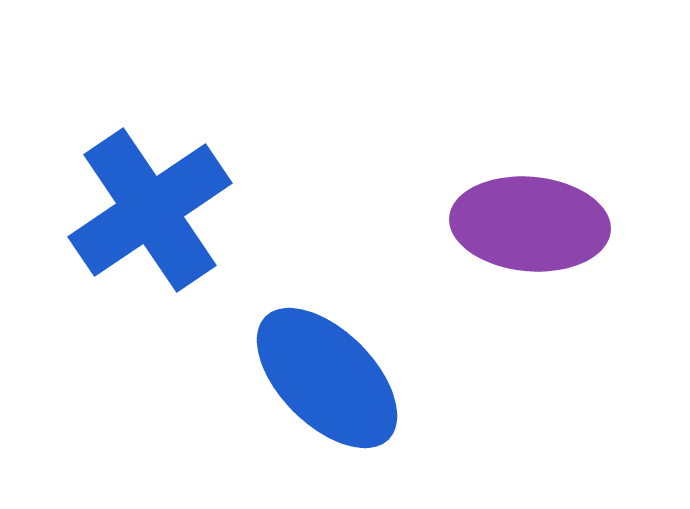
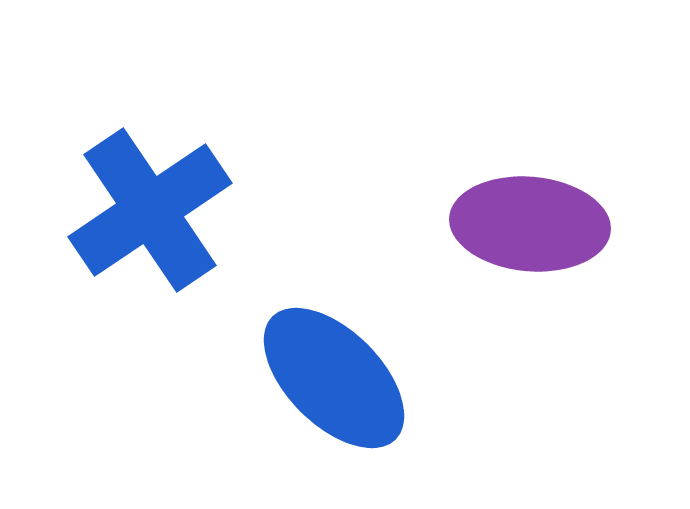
blue ellipse: moved 7 px right
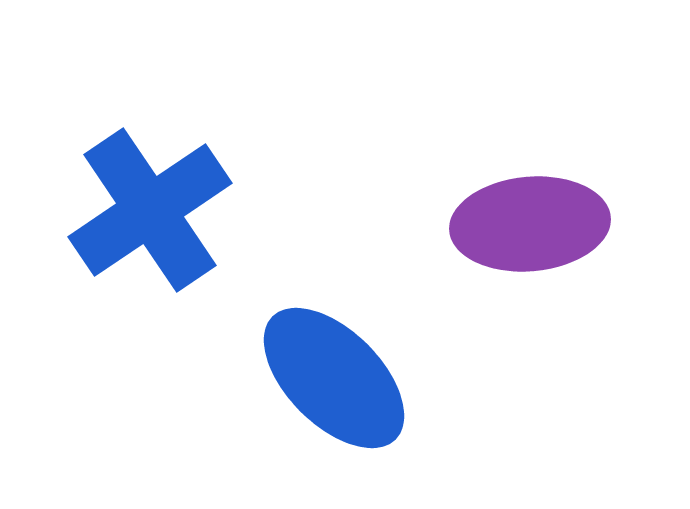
purple ellipse: rotated 10 degrees counterclockwise
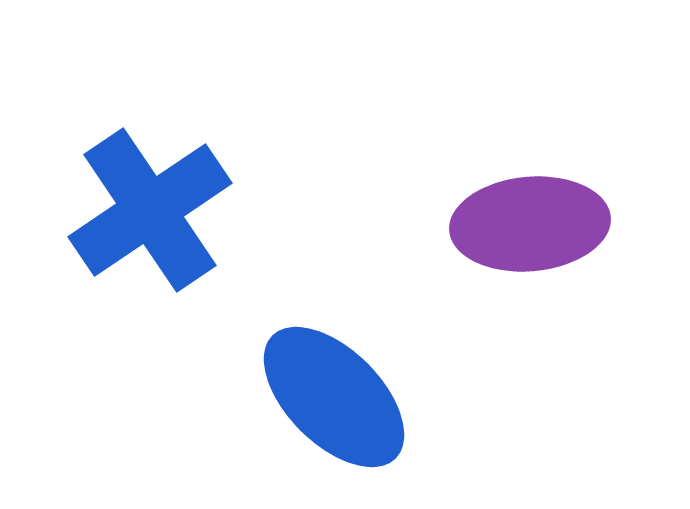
blue ellipse: moved 19 px down
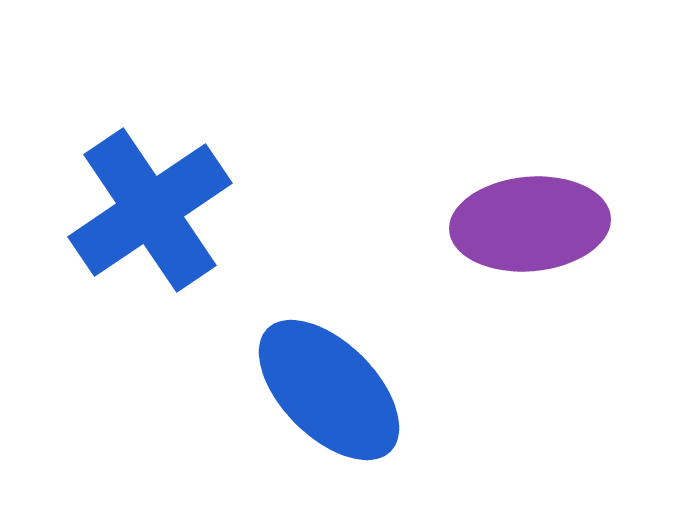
blue ellipse: moved 5 px left, 7 px up
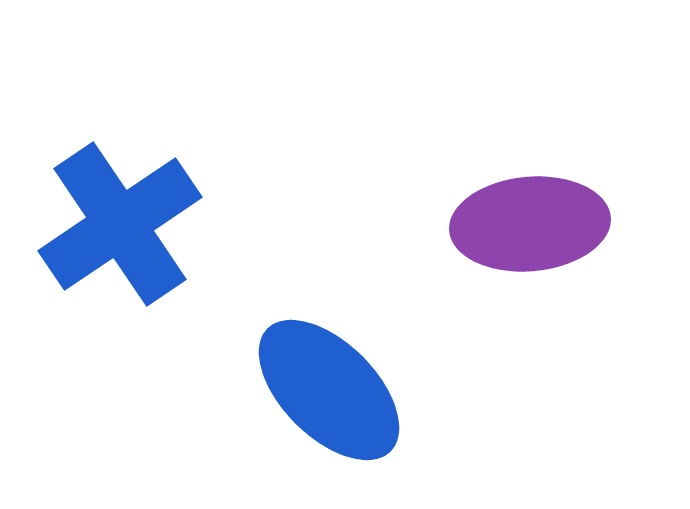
blue cross: moved 30 px left, 14 px down
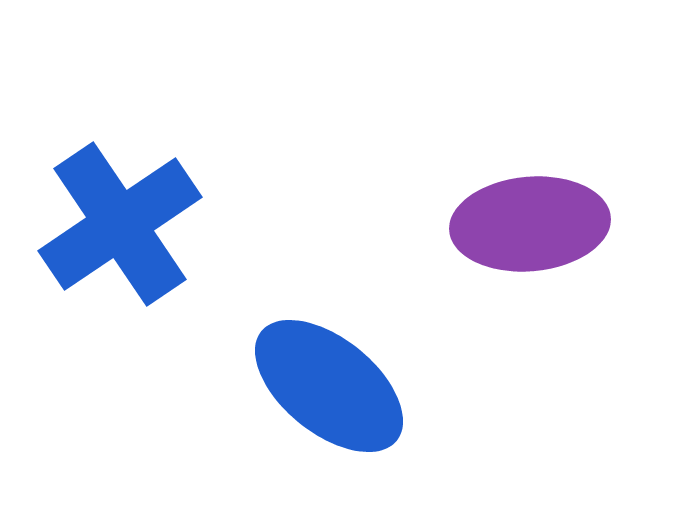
blue ellipse: moved 4 px up; rotated 6 degrees counterclockwise
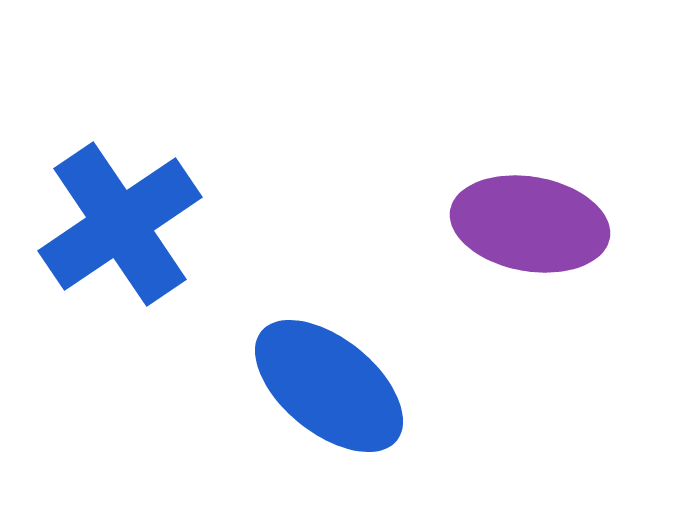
purple ellipse: rotated 15 degrees clockwise
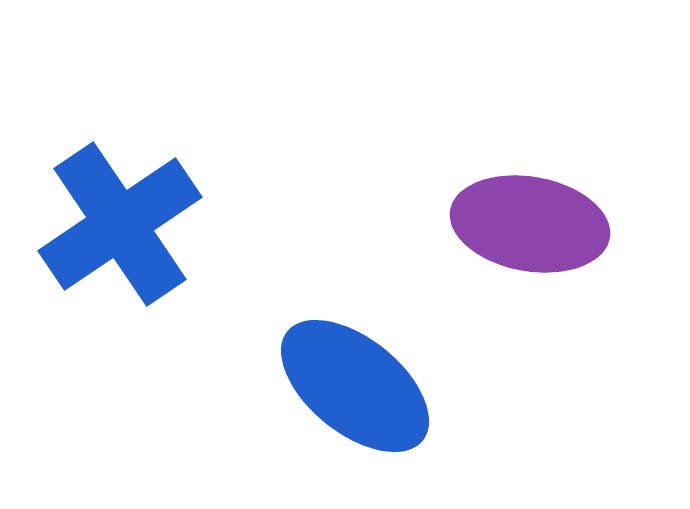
blue ellipse: moved 26 px right
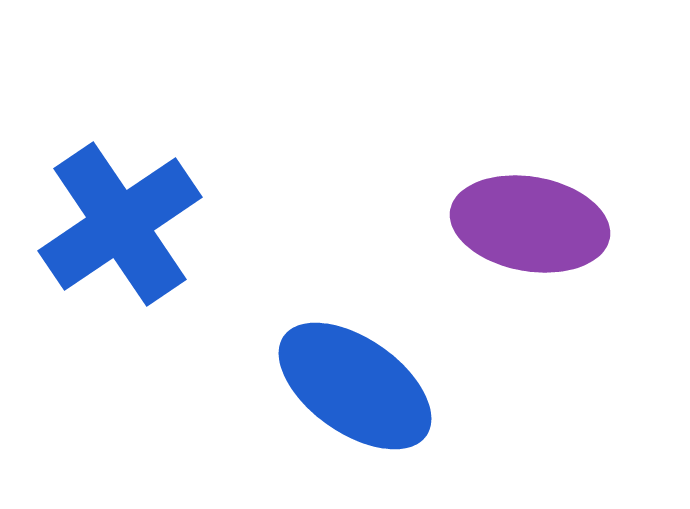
blue ellipse: rotated 4 degrees counterclockwise
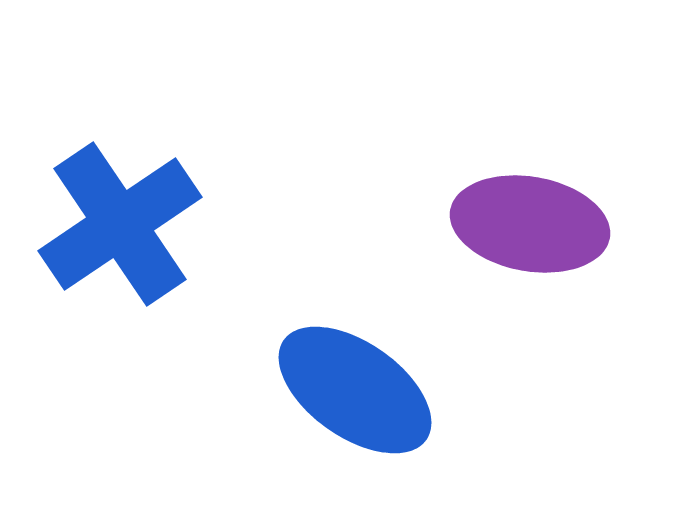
blue ellipse: moved 4 px down
